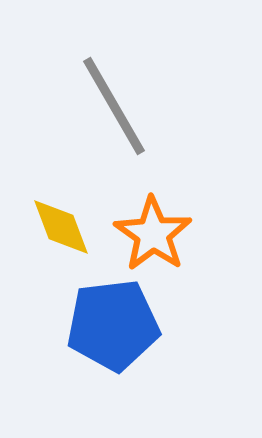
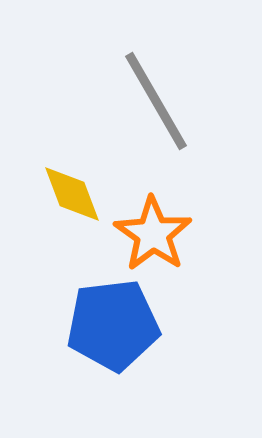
gray line: moved 42 px right, 5 px up
yellow diamond: moved 11 px right, 33 px up
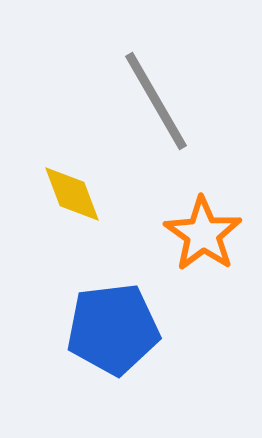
orange star: moved 50 px right
blue pentagon: moved 4 px down
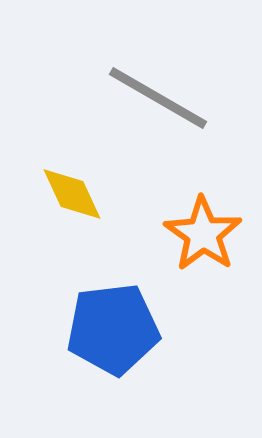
gray line: moved 2 px right, 3 px up; rotated 30 degrees counterclockwise
yellow diamond: rotated 4 degrees counterclockwise
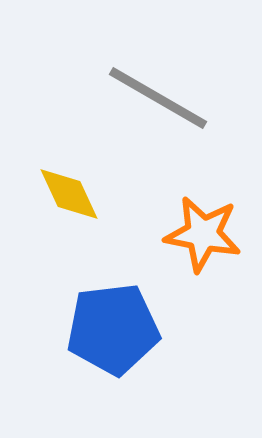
yellow diamond: moved 3 px left
orange star: rotated 24 degrees counterclockwise
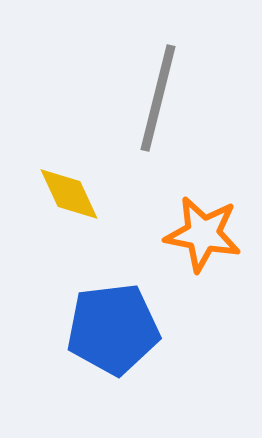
gray line: rotated 74 degrees clockwise
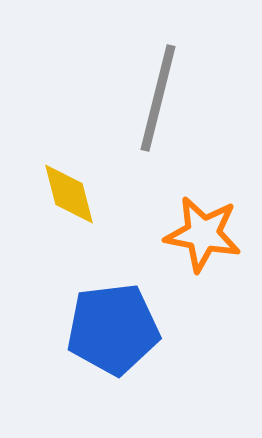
yellow diamond: rotated 10 degrees clockwise
